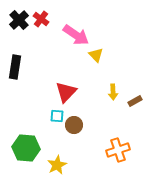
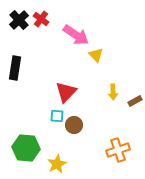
black rectangle: moved 1 px down
yellow star: moved 1 px up
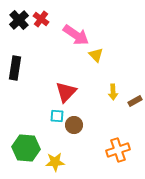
yellow star: moved 2 px left, 2 px up; rotated 24 degrees clockwise
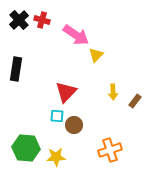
red cross: moved 1 px right, 1 px down; rotated 21 degrees counterclockwise
yellow triangle: rotated 28 degrees clockwise
black rectangle: moved 1 px right, 1 px down
brown rectangle: rotated 24 degrees counterclockwise
orange cross: moved 8 px left
yellow star: moved 1 px right, 5 px up
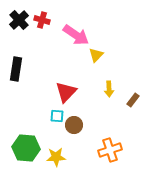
yellow arrow: moved 4 px left, 3 px up
brown rectangle: moved 2 px left, 1 px up
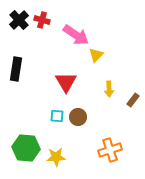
red triangle: moved 10 px up; rotated 15 degrees counterclockwise
brown circle: moved 4 px right, 8 px up
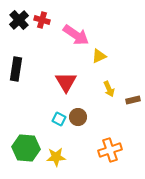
yellow triangle: moved 3 px right, 1 px down; rotated 21 degrees clockwise
yellow arrow: rotated 21 degrees counterclockwise
brown rectangle: rotated 40 degrees clockwise
cyan square: moved 2 px right, 3 px down; rotated 24 degrees clockwise
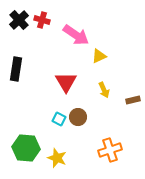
yellow arrow: moved 5 px left, 1 px down
yellow star: moved 1 px right, 1 px down; rotated 24 degrees clockwise
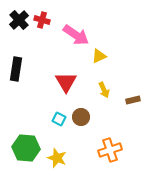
brown circle: moved 3 px right
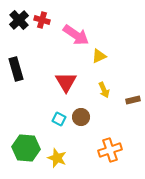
black rectangle: rotated 25 degrees counterclockwise
